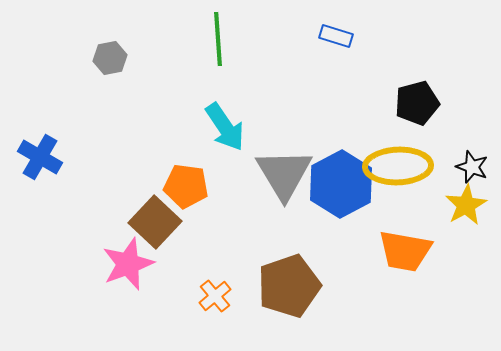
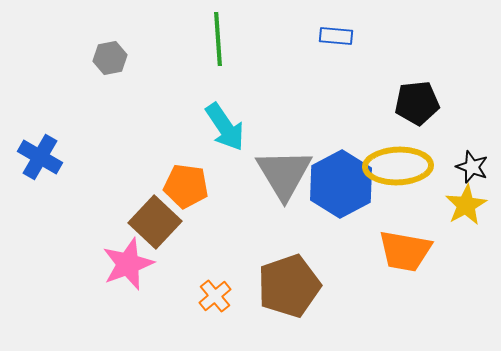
blue rectangle: rotated 12 degrees counterclockwise
black pentagon: rotated 9 degrees clockwise
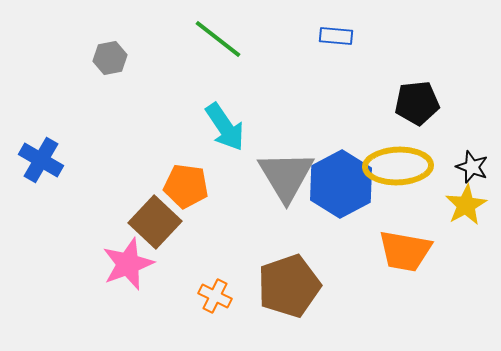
green line: rotated 48 degrees counterclockwise
blue cross: moved 1 px right, 3 px down
gray triangle: moved 2 px right, 2 px down
orange cross: rotated 24 degrees counterclockwise
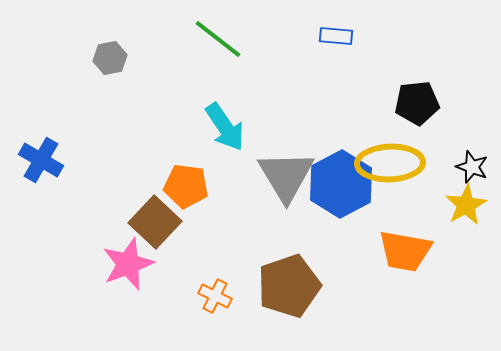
yellow ellipse: moved 8 px left, 3 px up
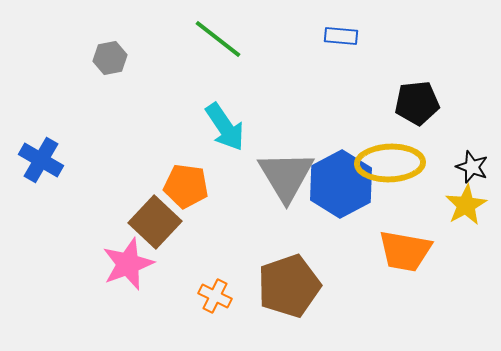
blue rectangle: moved 5 px right
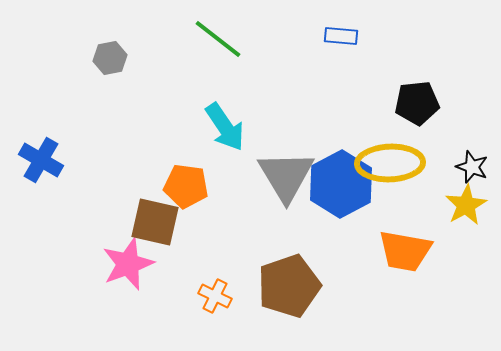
brown square: rotated 30 degrees counterclockwise
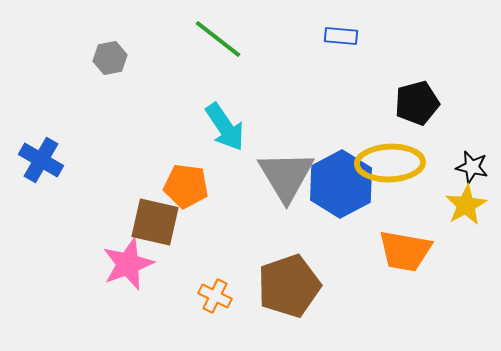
black pentagon: rotated 9 degrees counterclockwise
black star: rotated 8 degrees counterclockwise
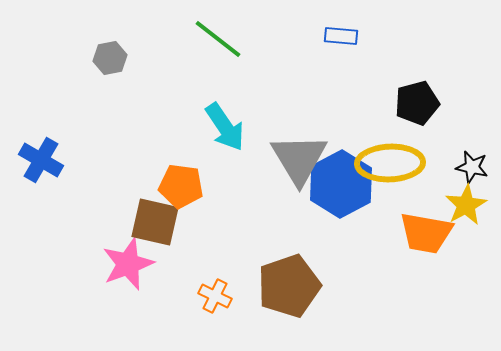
gray triangle: moved 13 px right, 17 px up
orange pentagon: moved 5 px left
orange trapezoid: moved 21 px right, 18 px up
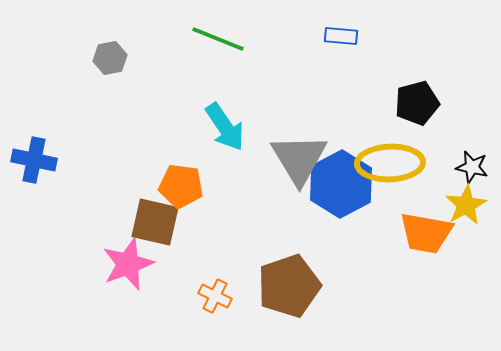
green line: rotated 16 degrees counterclockwise
blue cross: moved 7 px left; rotated 18 degrees counterclockwise
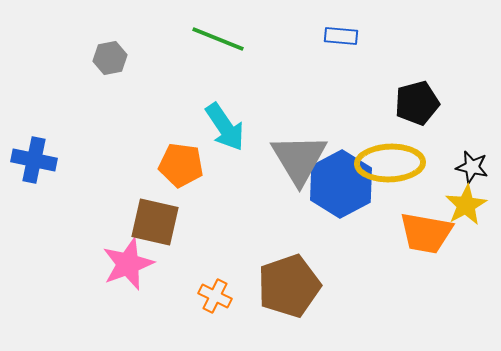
orange pentagon: moved 21 px up
